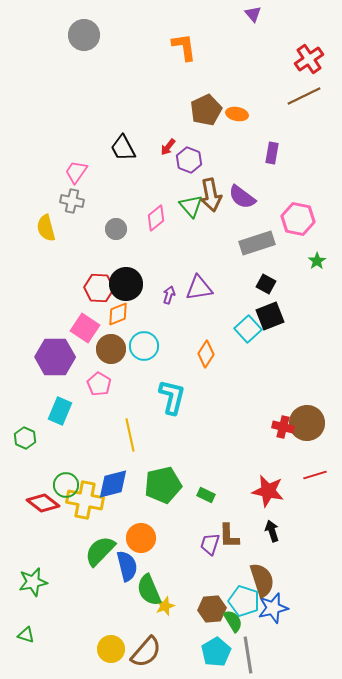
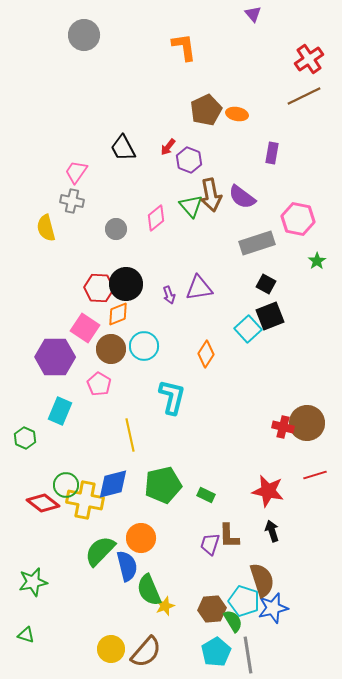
purple arrow at (169, 295): rotated 144 degrees clockwise
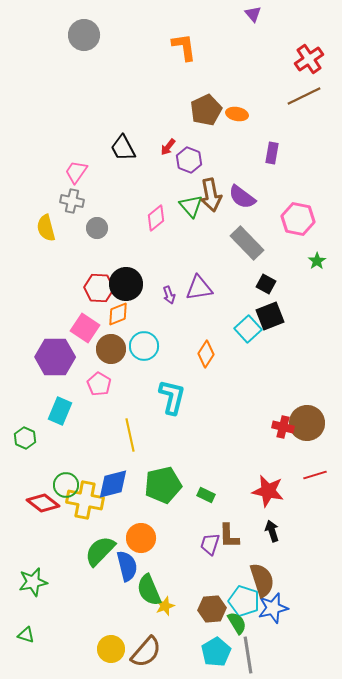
gray circle at (116, 229): moved 19 px left, 1 px up
gray rectangle at (257, 243): moved 10 px left; rotated 64 degrees clockwise
green semicircle at (233, 621): moved 4 px right, 2 px down
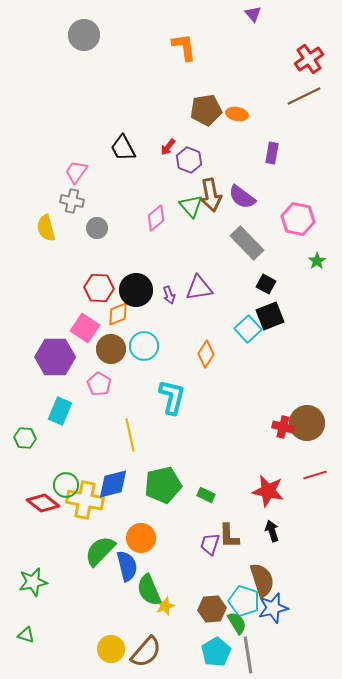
brown pentagon at (206, 110): rotated 16 degrees clockwise
black circle at (126, 284): moved 10 px right, 6 px down
green hexagon at (25, 438): rotated 20 degrees counterclockwise
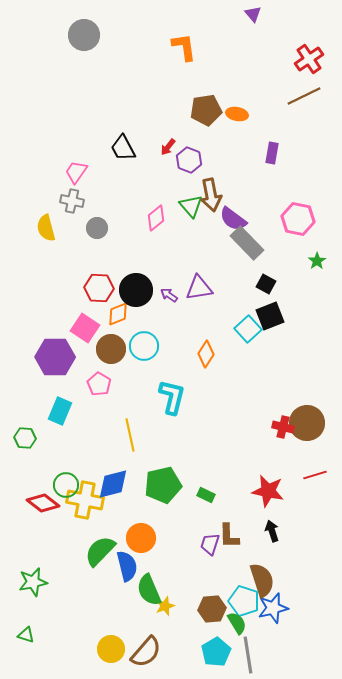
purple semicircle at (242, 197): moved 9 px left, 22 px down
purple arrow at (169, 295): rotated 144 degrees clockwise
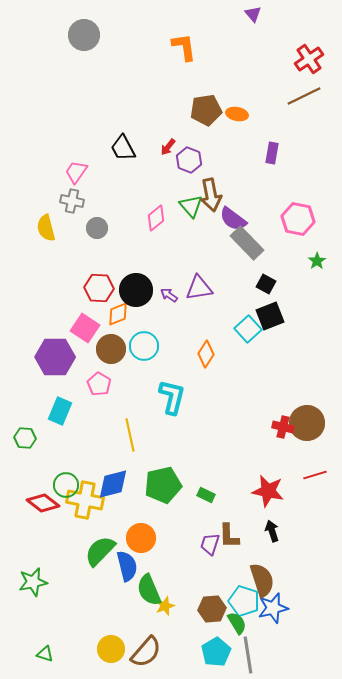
green triangle at (26, 635): moved 19 px right, 19 px down
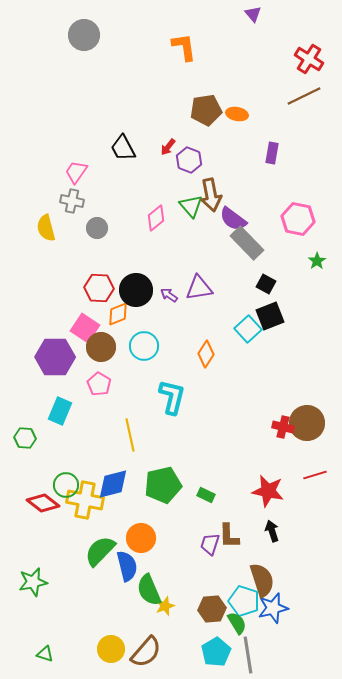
red cross at (309, 59): rotated 24 degrees counterclockwise
brown circle at (111, 349): moved 10 px left, 2 px up
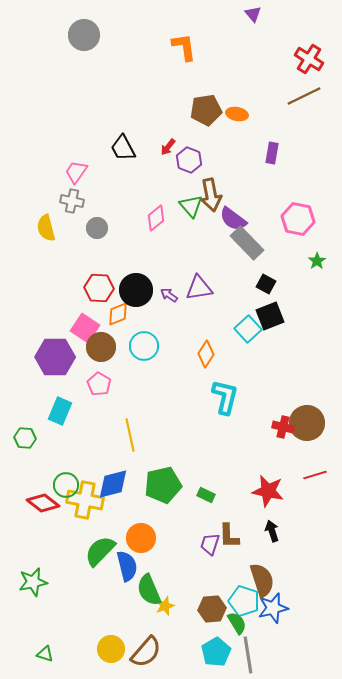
cyan L-shape at (172, 397): moved 53 px right
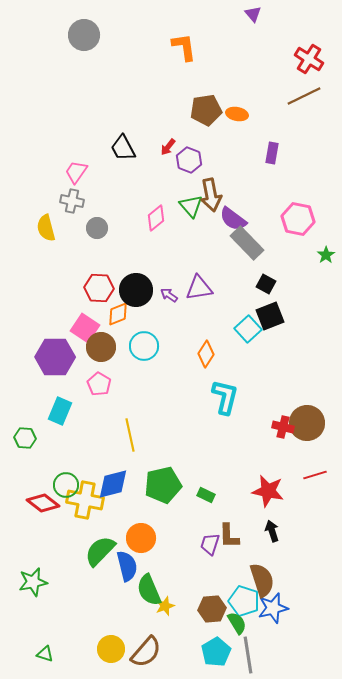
green star at (317, 261): moved 9 px right, 6 px up
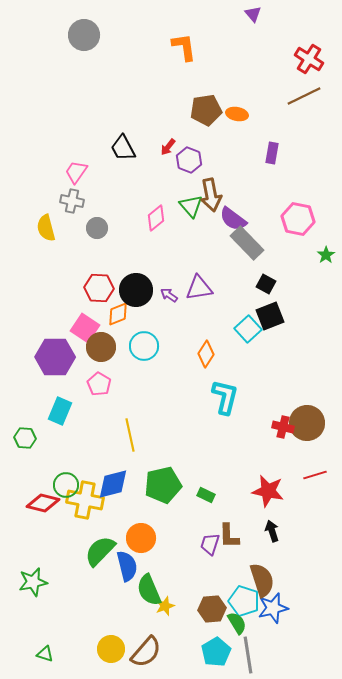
red diamond at (43, 503): rotated 24 degrees counterclockwise
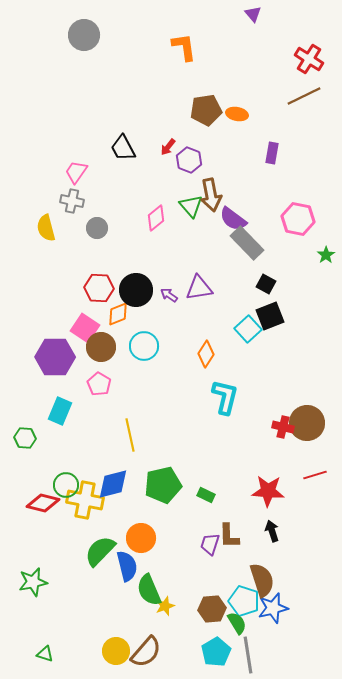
red star at (268, 491): rotated 8 degrees counterclockwise
yellow circle at (111, 649): moved 5 px right, 2 px down
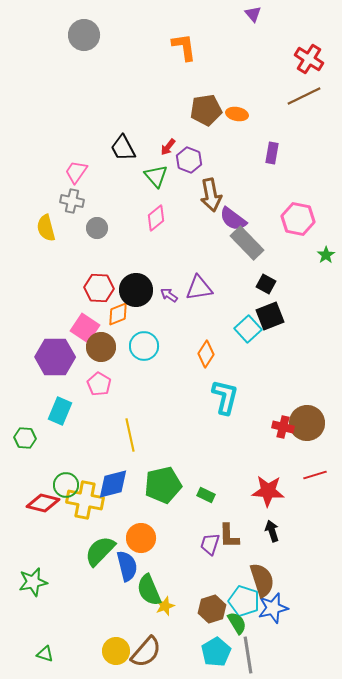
green triangle at (191, 206): moved 35 px left, 30 px up
brown hexagon at (212, 609): rotated 12 degrees counterclockwise
